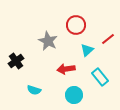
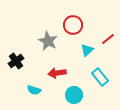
red circle: moved 3 px left
red arrow: moved 9 px left, 4 px down
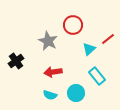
cyan triangle: moved 2 px right, 1 px up
red arrow: moved 4 px left, 1 px up
cyan rectangle: moved 3 px left, 1 px up
cyan semicircle: moved 16 px right, 5 px down
cyan circle: moved 2 px right, 2 px up
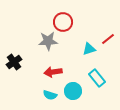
red circle: moved 10 px left, 3 px up
gray star: rotated 30 degrees counterclockwise
cyan triangle: rotated 24 degrees clockwise
black cross: moved 2 px left, 1 px down
cyan rectangle: moved 2 px down
cyan circle: moved 3 px left, 2 px up
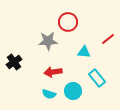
red circle: moved 5 px right
cyan triangle: moved 5 px left, 3 px down; rotated 24 degrees clockwise
cyan semicircle: moved 1 px left, 1 px up
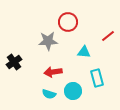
red line: moved 3 px up
cyan rectangle: rotated 24 degrees clockwise
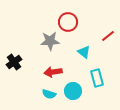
gray star: moved 2 px right
cyan triangle: rotated 32 degrees clockwise
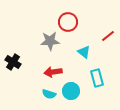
black cross: moved 1 px left; rotated 21 degrees counterclockwise
cyan circle: moved 2 px left
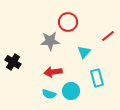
cyan triangle: rotated 32 degrees clockwise
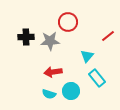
cyan triangle: moved 3 px right, 4 px down
black cross: moved 13 px right, 25 px up; rotated 35 degrees counterclockwise
cyan rectangle: rotated 24 degrees counterclockwise
